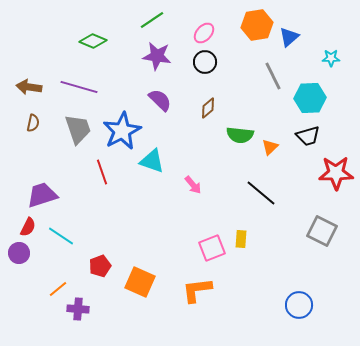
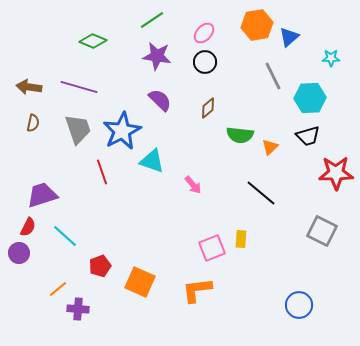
cyan line: moved 4 px right; rotated 8 degrees clockwise
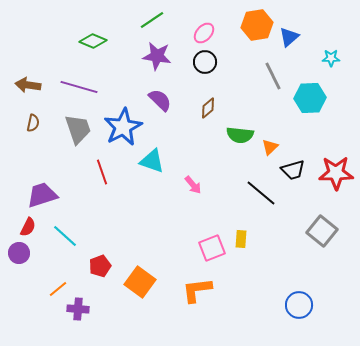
brown arrow: moved 1 px left, 2 px up
blue star: moved 1 px right, 4 px up
black trapezoid: moved 15 px left, 34 px down
gray square: rotated 12 degrees clockwise
orange square: rotated 12 degrees clockwise
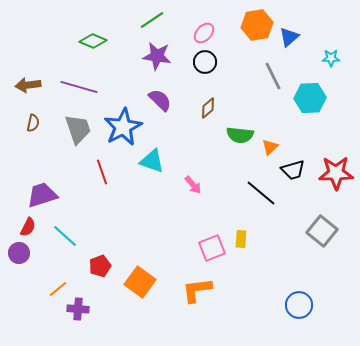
brown arrow: rotated 15 degrees counterclockwise
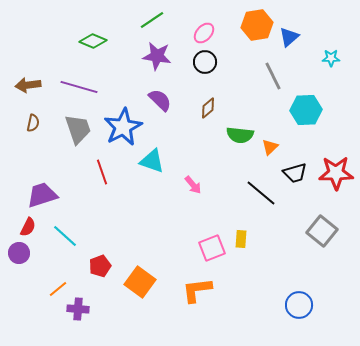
cyan hexagon: moved 4 px left, 12 px down
black trapezoid: moved 2 px right, 3 px down
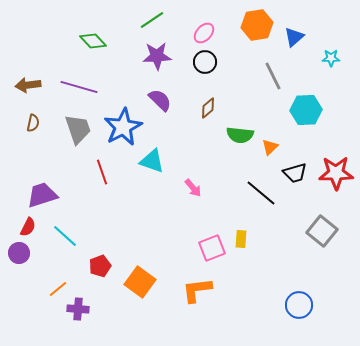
blue triangle: moved 5 px right
green diamond: rotated 24 degrees clockwise
purple star: rotated 12 degrees counterclockwise
pink arrow: moved 3 px down
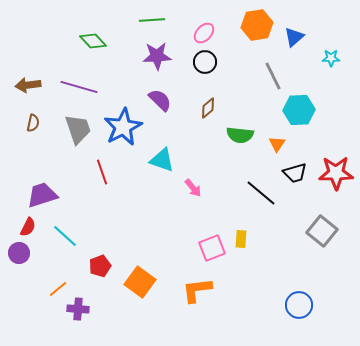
green line: rotated 30 degrees clockwise
cyan hexagon: moved 7 px left
orange triangle: moved 7 px right, 3 px up; rotated 12 degrees counterclockwise
cyan triangle: moved 10 px right, 1 px up
